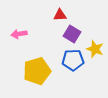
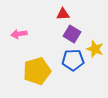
red triangle: moved 3 px right, 1 px up
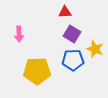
red triangle: moved 2 px right, 2 px up
pink arrow: rotated 84 degrees counterclockwise
yellow pentagon: rotated 16 degrees clockwise
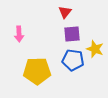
red triangle: rotated 48 degrees counterclockwise
purple square: rotated 36 degrees counterclockwise
blue pentagon: rotated 10 degrees clockwise
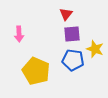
red triangle: moved 1 px right, 2 px down
yellow pentagon: moved 1 px left; rotated 24 degrees clockwise
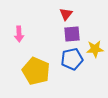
yellow star: rotated 24 degrees counterclockwise
blue pentagon: moved 1 px left, 1 px up; rotated 20 degrees counterclockwise
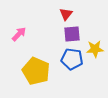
pink arrow: rotated 133 degrees counterclockwise
blue pentagon: rotated 20 degrees clockwise
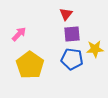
yellow pentagon: moved 6 px left, 6 px up; rotated 12 degrees clockwise
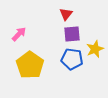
yellow star: rotated 18 degrees counterclockwise
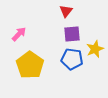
red triangle: moved 3 px up
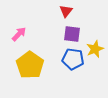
purple square: rotated 12 degrees clockwise
blue pentagon: moved 1 px right
